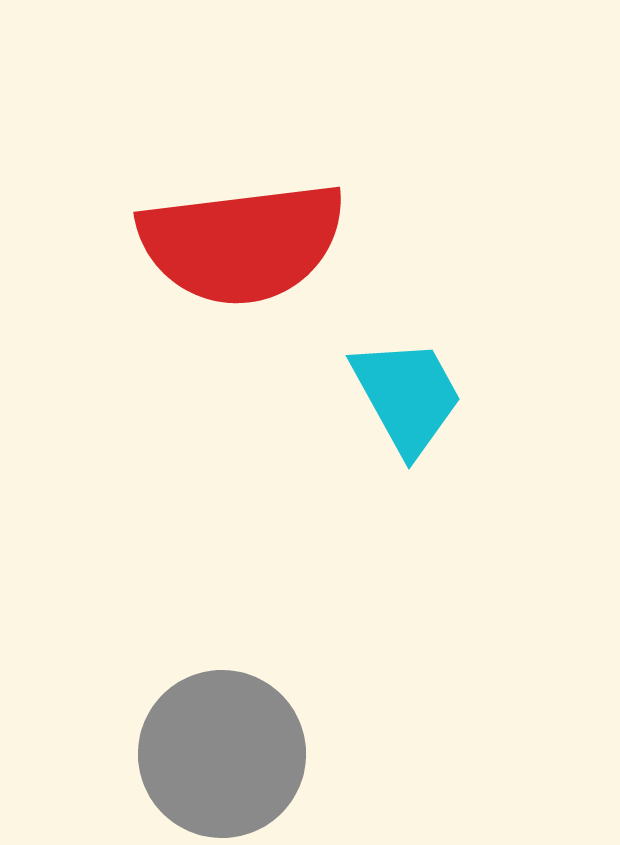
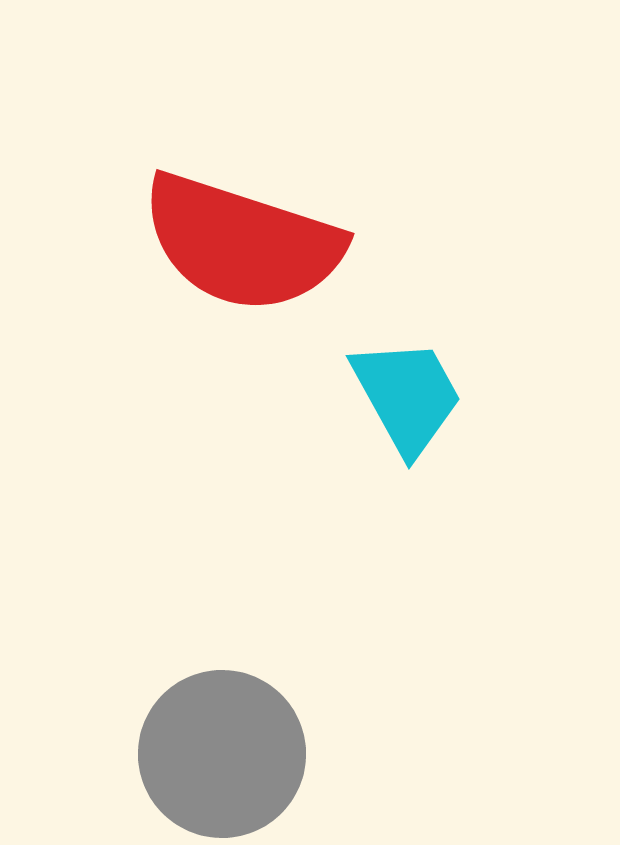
red semicircle: rotated 25 degrees clockwise
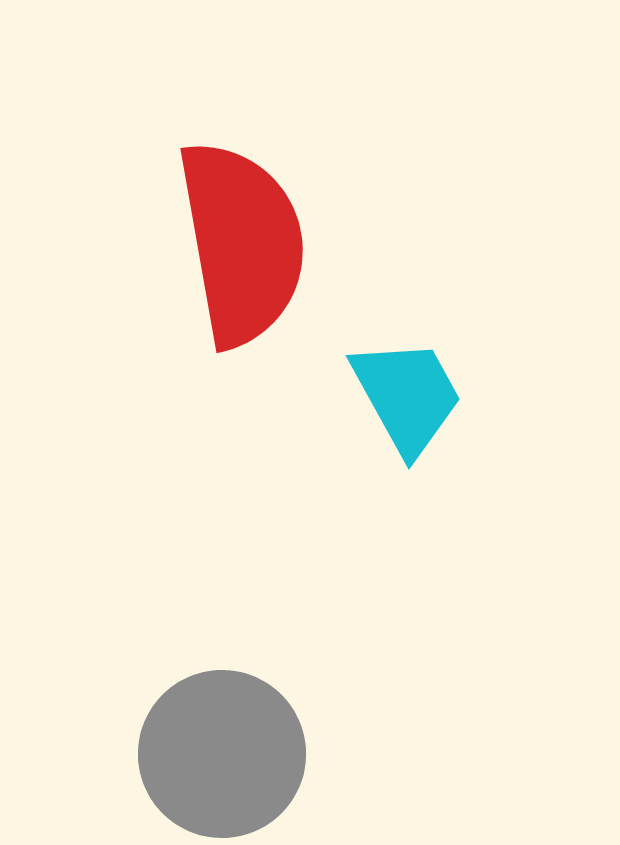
red semicircle: rotated 118 degrees counterclockwise
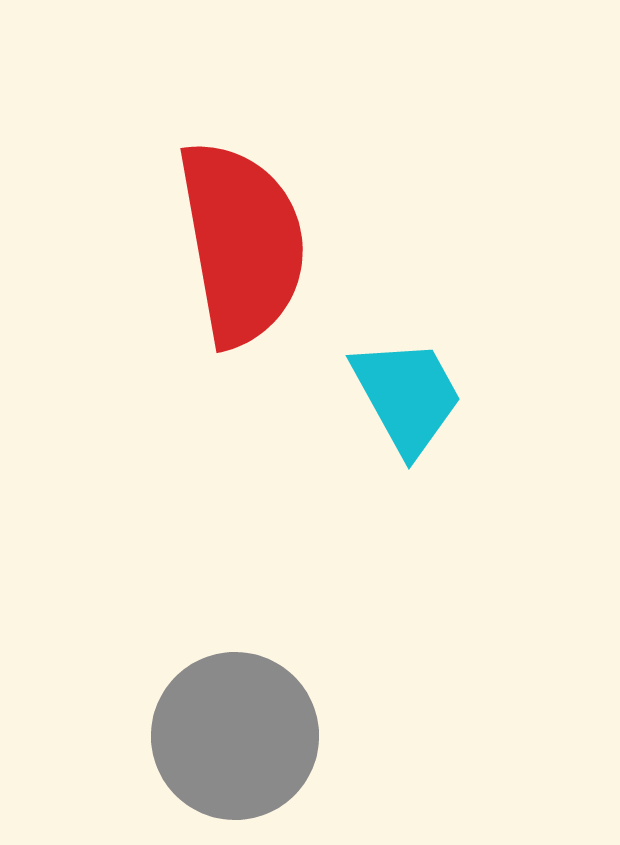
gray circle: moved 13 px right, 18 px up
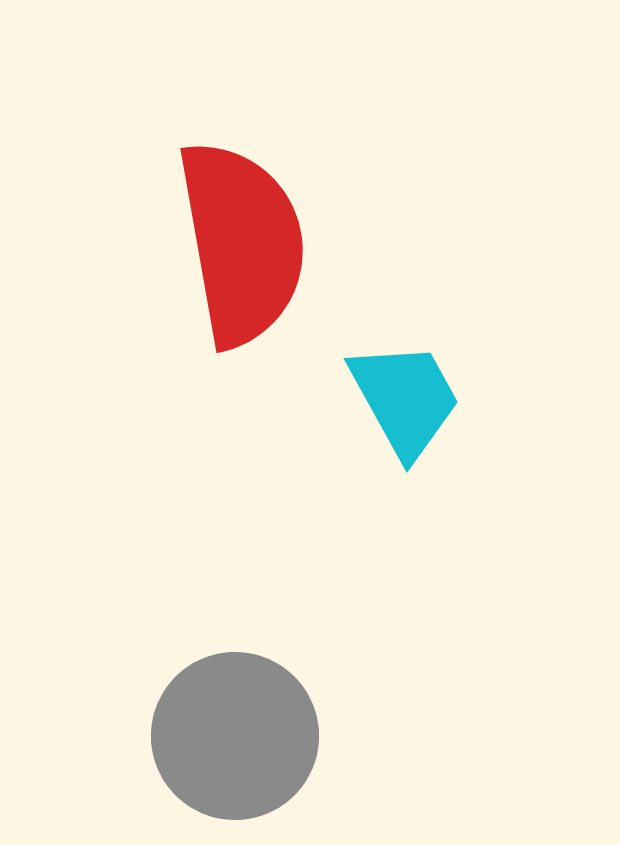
cyan trapezoid: moved 2 px left, 3 px down
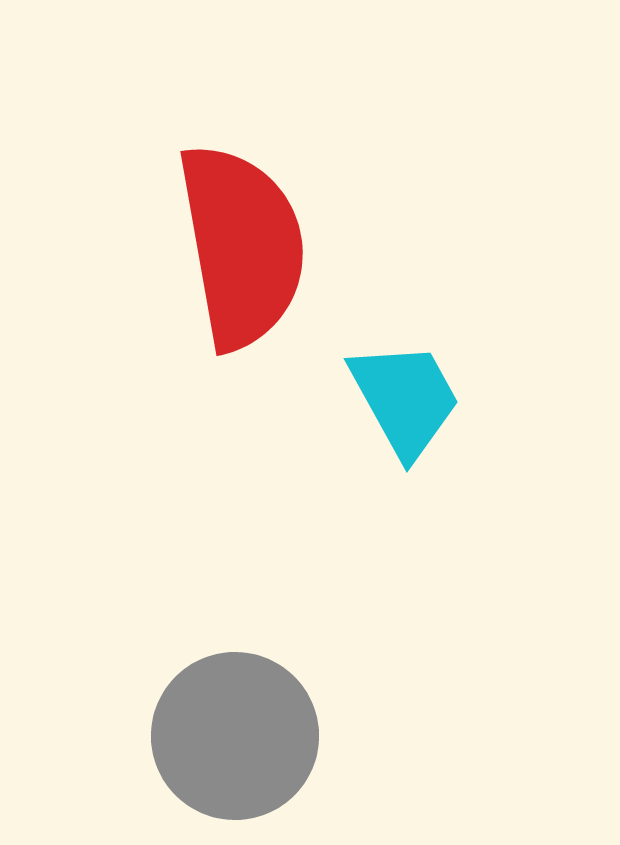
red semicircle: moved 3 px down
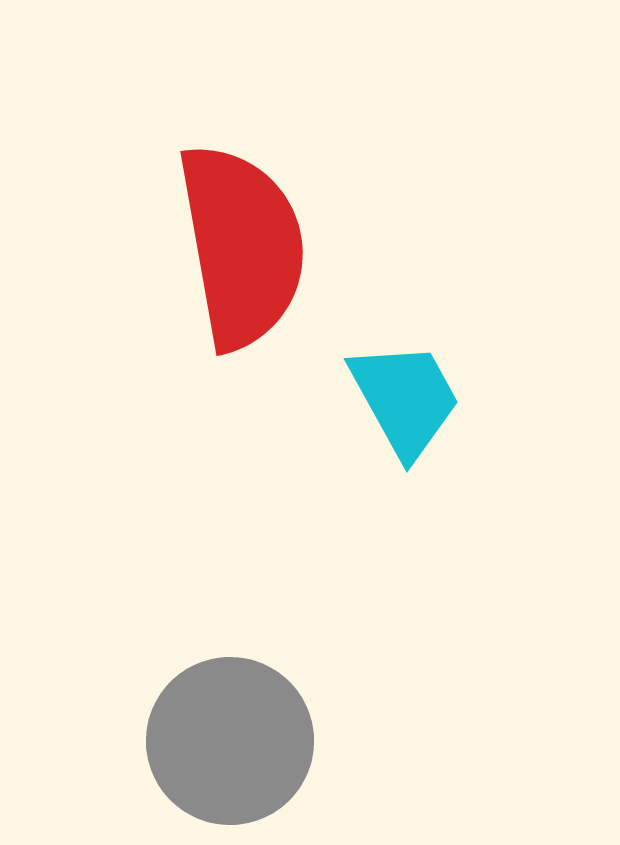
gray circle: moved 5 px left, 5 px down
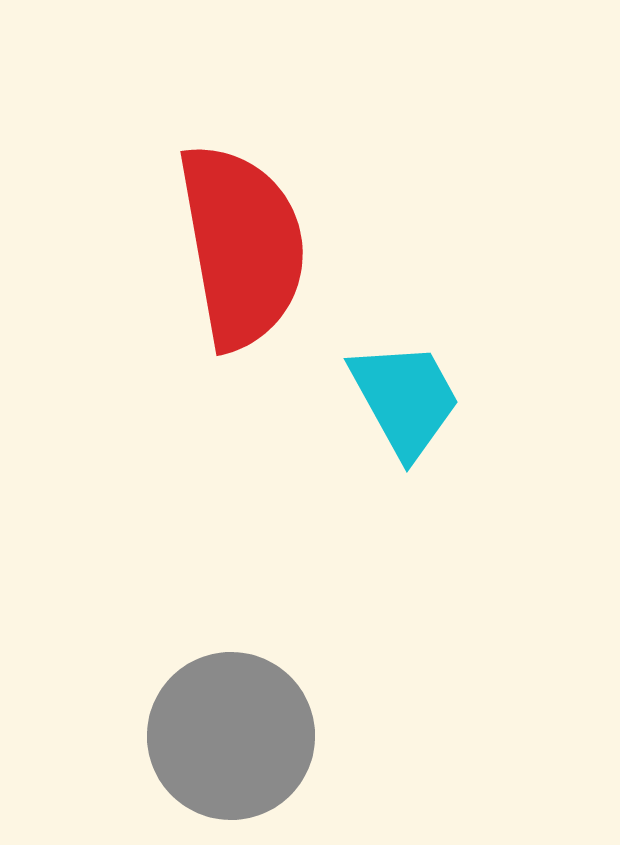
gray circle: moved 1 px right, 5 px up
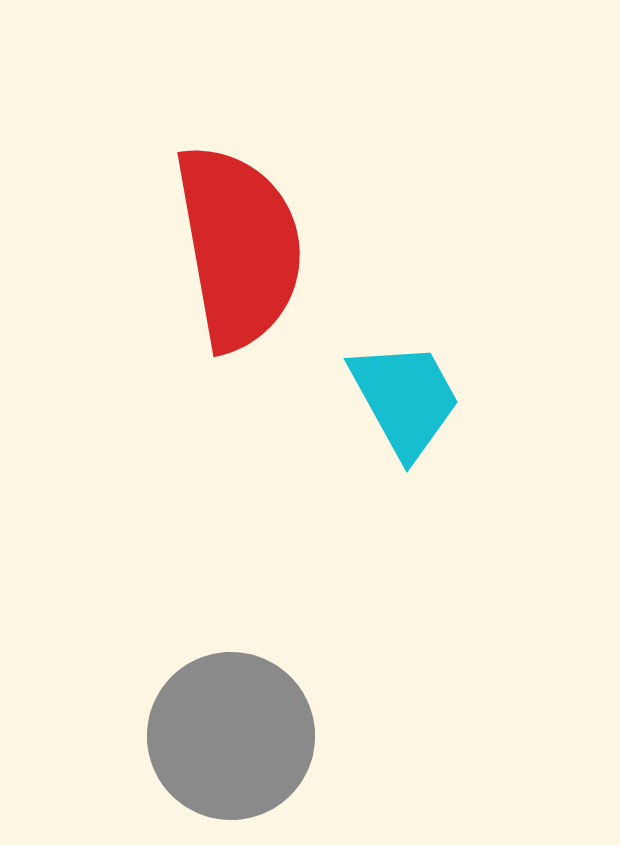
red semicircle: moved 3 px left, 1 px down
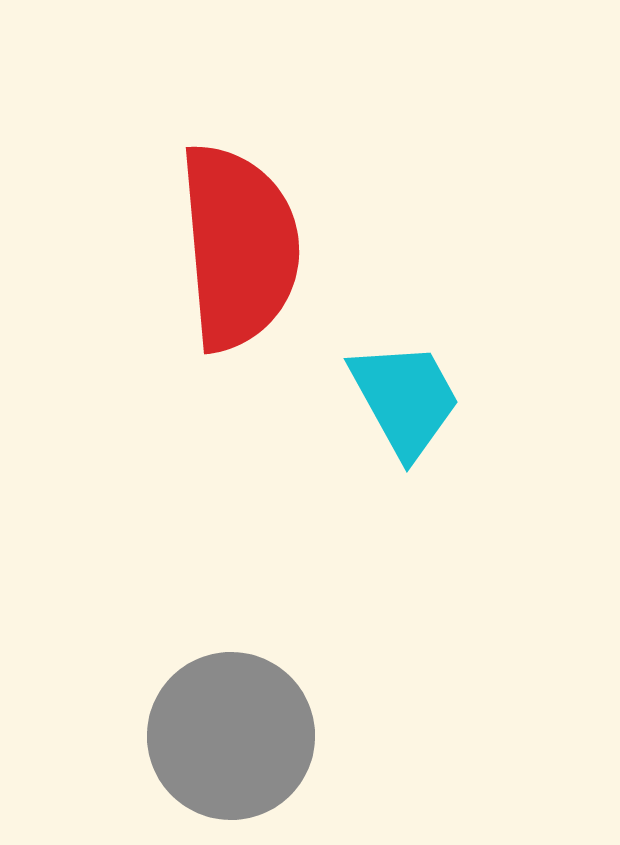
red semicircle: rotated 5 degrees clockwise
